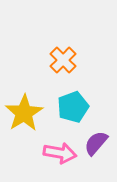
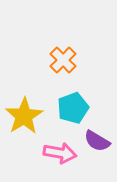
cyan pentagon: moved 1 px down
yellow star: moved 3 px down
purple semicircle: moved 1 px right, 2 px up; rotated 100 degrees counterclockwise
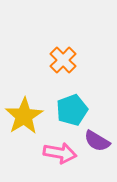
cyan pentagon: moved 1 px left, 2 px down
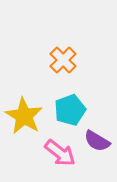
cyan pentagon: moved 2 px left
yellow star: rotated 9 degrees counterclockwise
pink arrow: rotated 28 degrees clockwise
